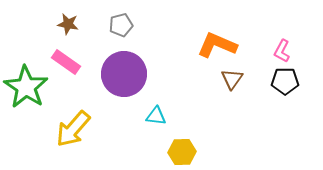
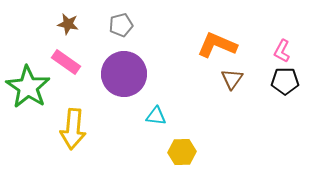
green star: moved 2 px right
yellow arrow: rotated 36 degrees counterclockwise
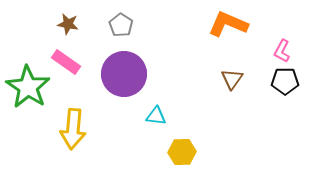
gray pentagon: rotated 25 degrees counterclockwise
orange L-shape: moved 11 px right, 21 px up
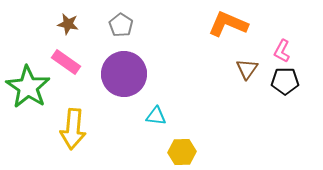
brown triangle: moved 15 px right, 10 px up
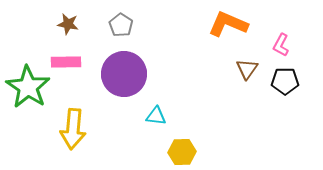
pink L-shape: moved 1 px left, 6 px up
pink rectangle: rotated 36 degrees counterclockwise
